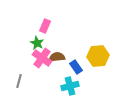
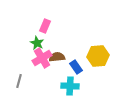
pink cross: rotated 24 degrees clockwise
cyan cross: rotated 18 degrees clockwise
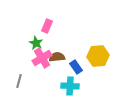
pink rectangle: moved 2 px right
green star: moved 1 px left
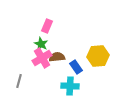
green star: moved 5 px right, 1 px down
